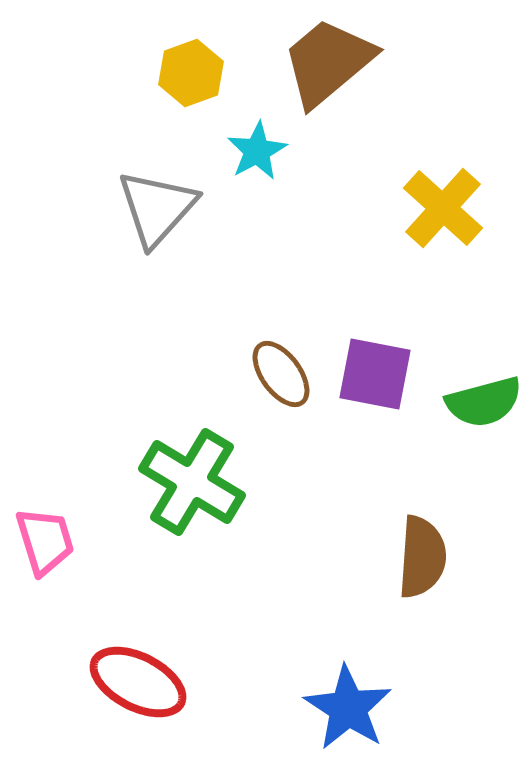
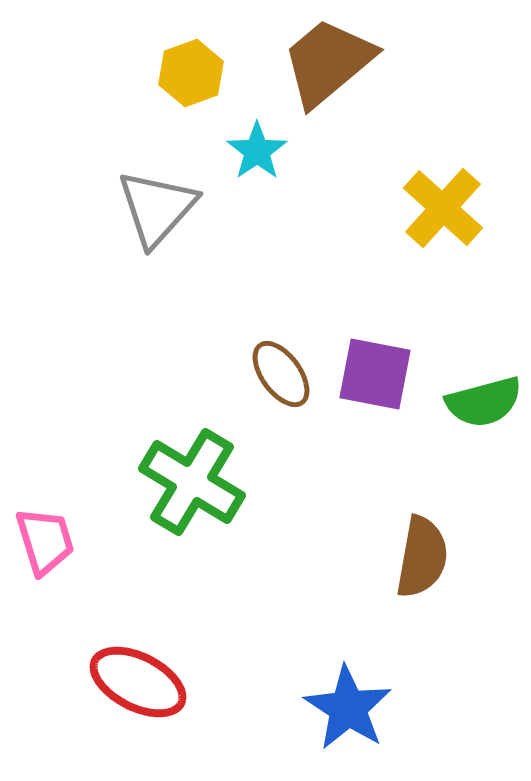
cyan star: rotated 6 degrees counterclockwise
brown semicircle: rotated 6 degrees clockwise
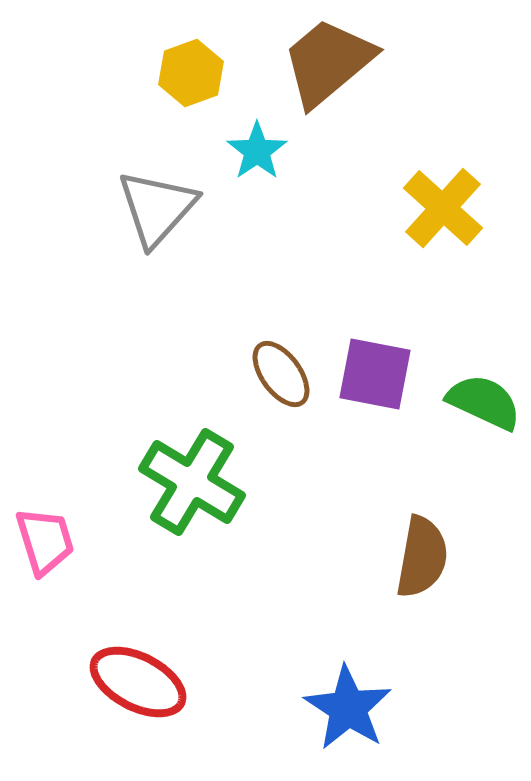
green semicircle: rotated 140 degrees counterclockwise
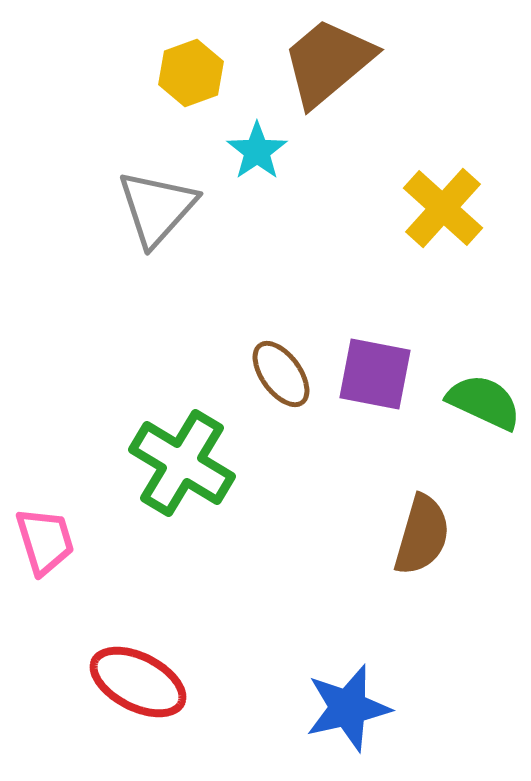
green cross: moved 10 px left, 19 px up
brown semicircle: moved 22 px up; rotated 6 degrees clockwise
blue star: rotated 26 degrees clockwise
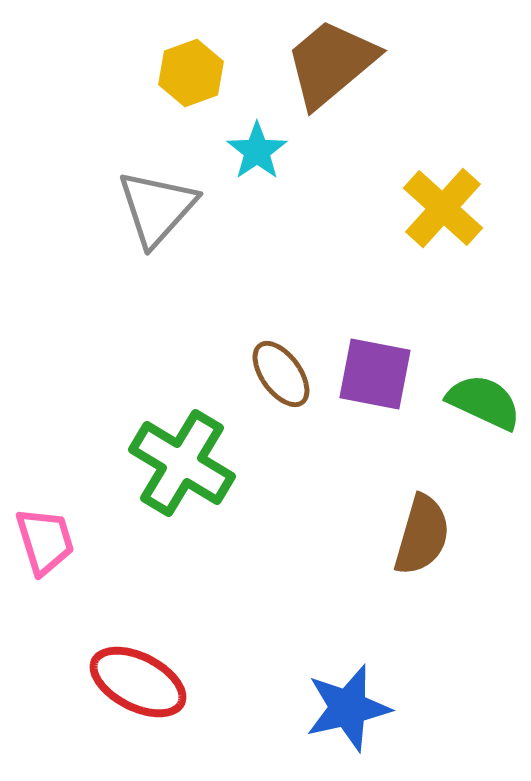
brown trapezoid: moved 3 px right, 1 px down
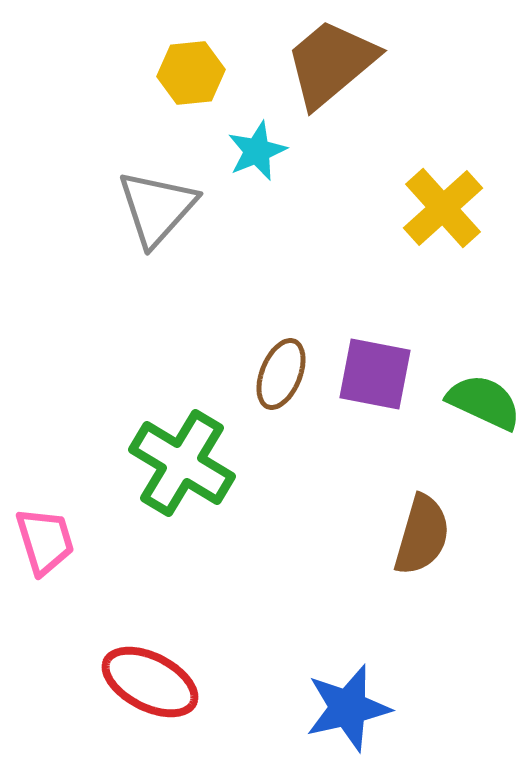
yellow hexagon: rotated 14 degrees clockwise
cyan star: rotated 12 degrees clockwise
yellow cross: rotated 6 degrees clockwise
brown ellipse: rotated 58 degrees clockwise
red ellipse: moved 12 px right
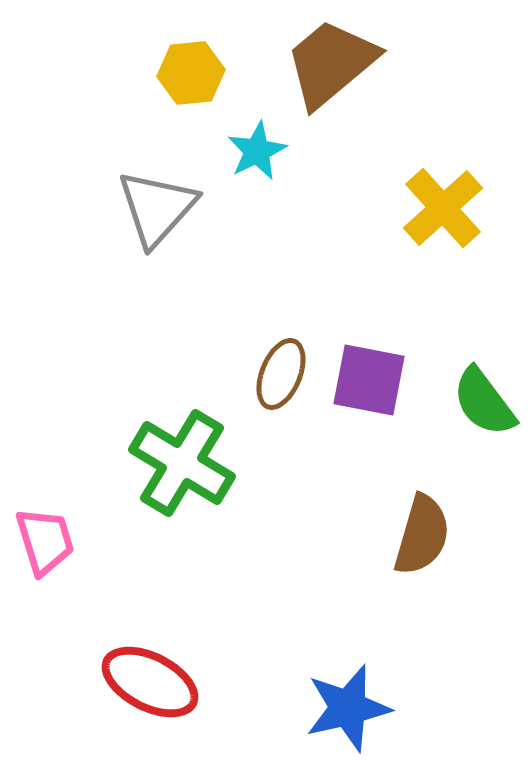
cyan star: rotated 4 degrees counterclockwise
purple square: moved 6 px left, 6 px down
green semicircle: rotated 152 degrees counterclockwise
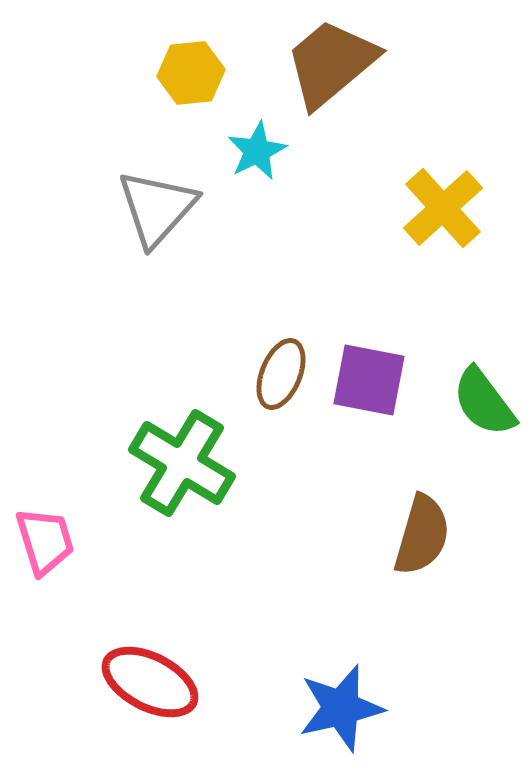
blue star: moved 7 px left
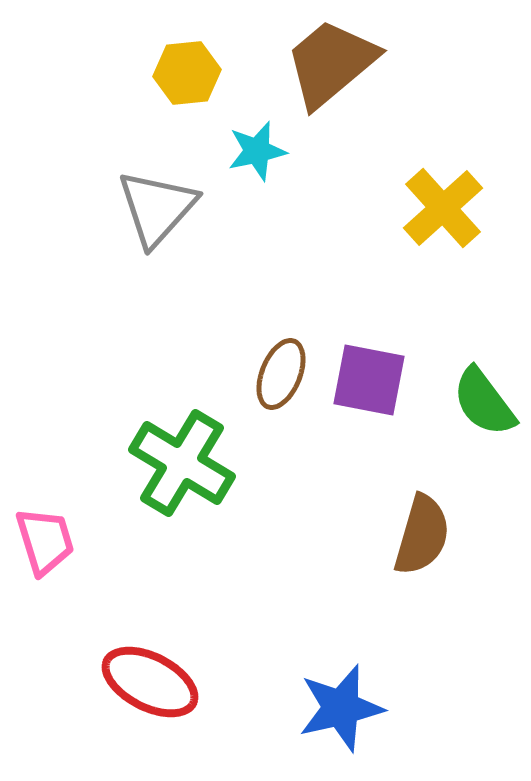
yellow hexagon: moved 4 px left
cyan star: rotated 14 degrees clockwise
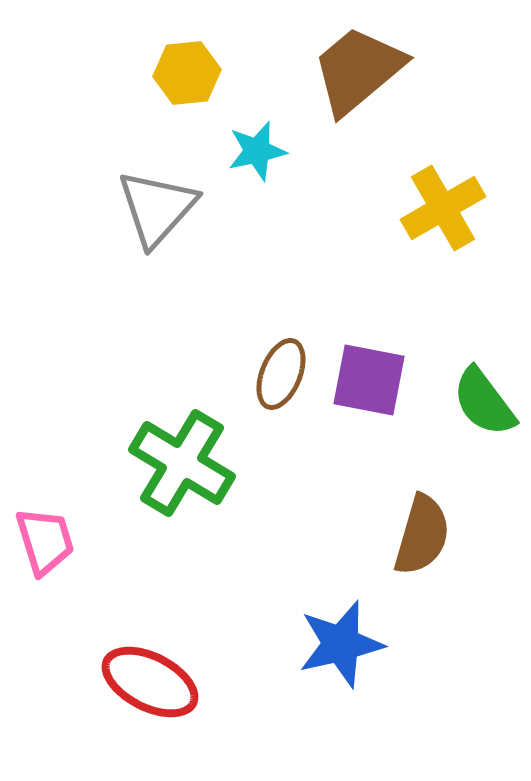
brown trapezoid: moved 27 px right, 7 px down
yellow cross: rotated 12 degrees clockwise
blue star: moved 64 px up
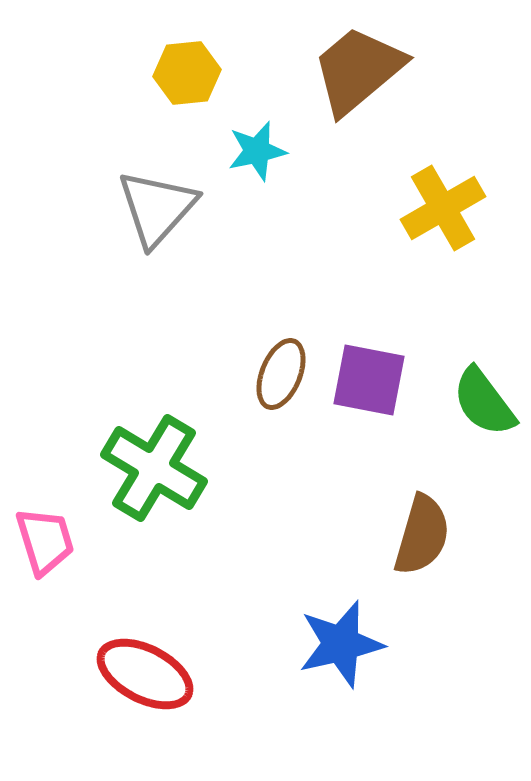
green cross: moved 28 px left, 5 px down
red ellipse: moved 5 px left, 8 px up
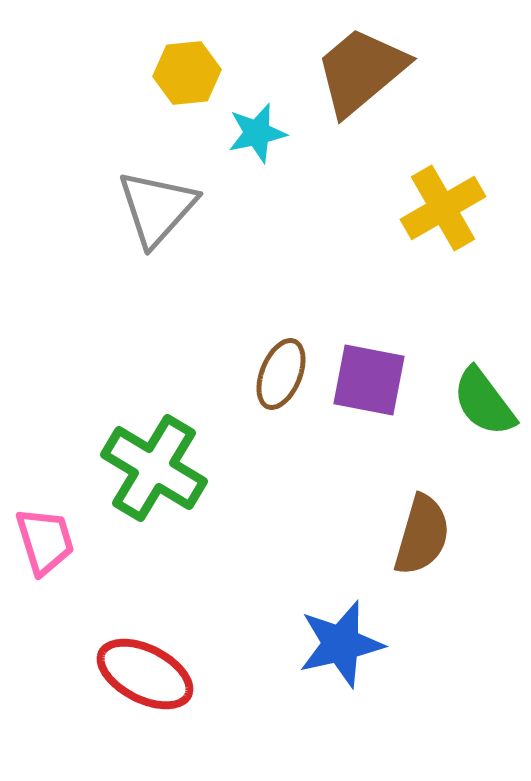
brown trapezoid: moved 3 px right, 1 px down
cyan star: moved 18 px up
